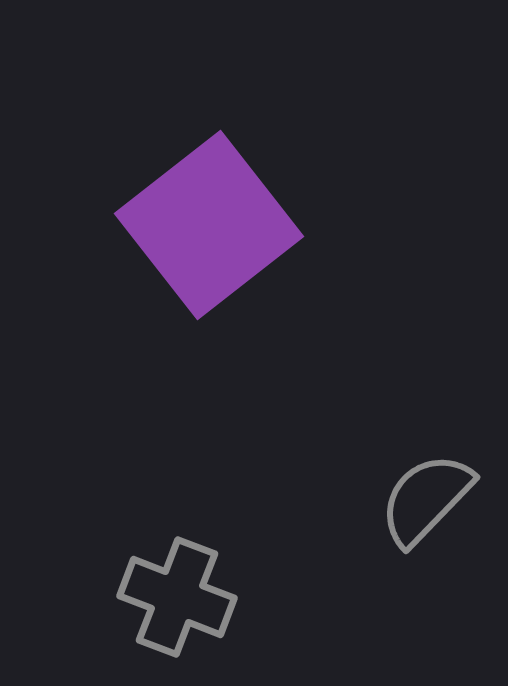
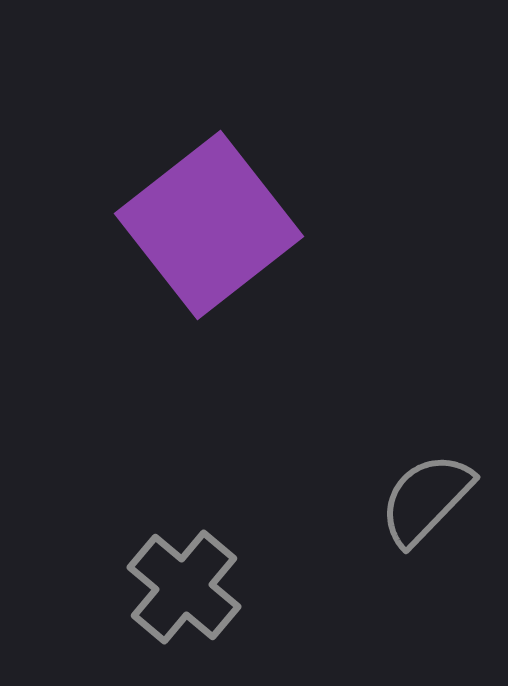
gray cross: moved 7 px right, 10 px up; rotated 19 degrees clockwise
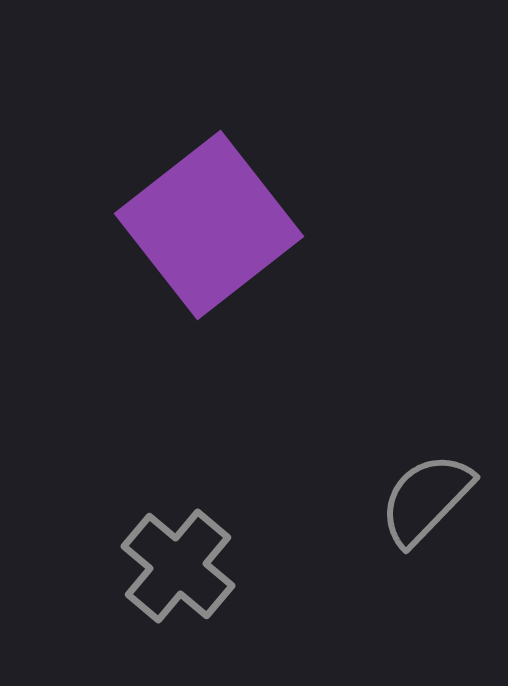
gray cross: moved 6 px left, 21 px up
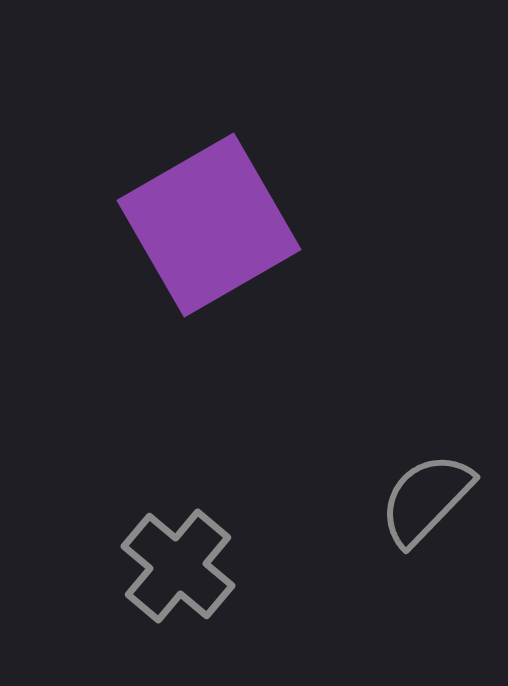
purple square: rotated 8 degrees clockwise
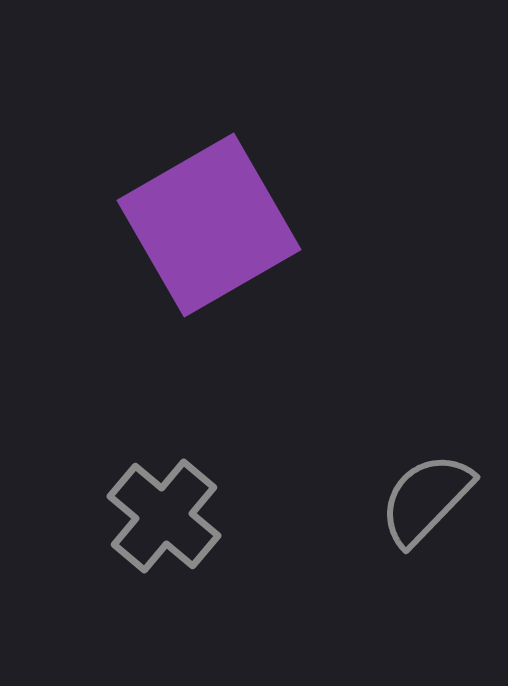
gray cross: moved 14 px left, 50 px up
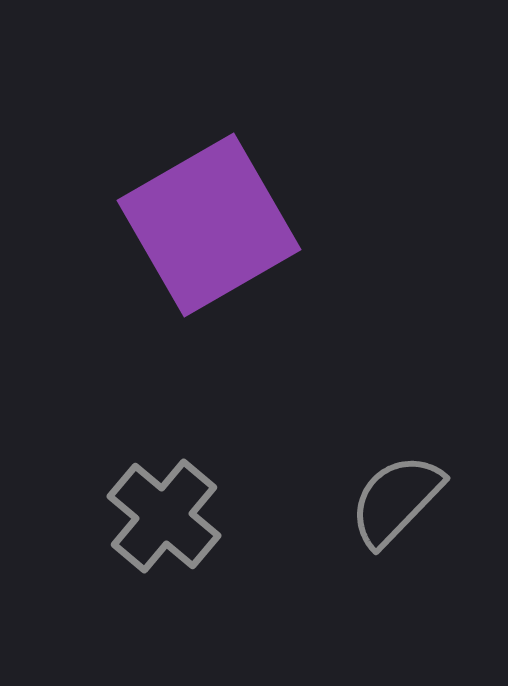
gray semicircle: moved 30 px left, 1 px down
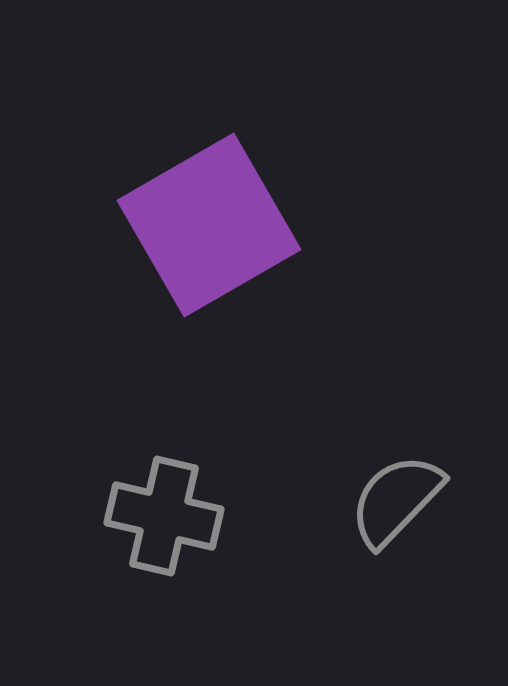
gray cross: rotated 27 degrees counterclockwise
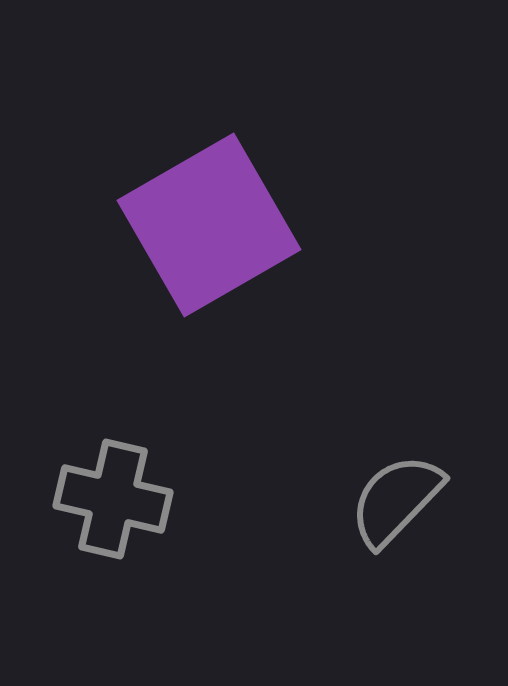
gray cross: moved 51 px left, 17 px up
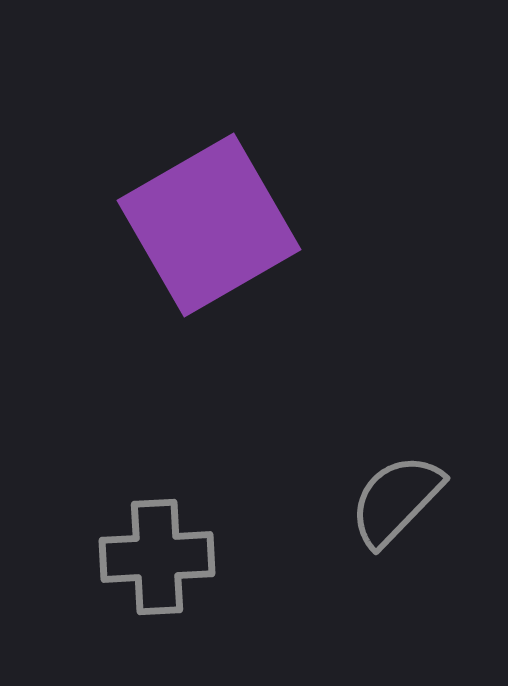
gray cross: moved 44 px right, 58 px down; rotated 16 degrees counterclockwise
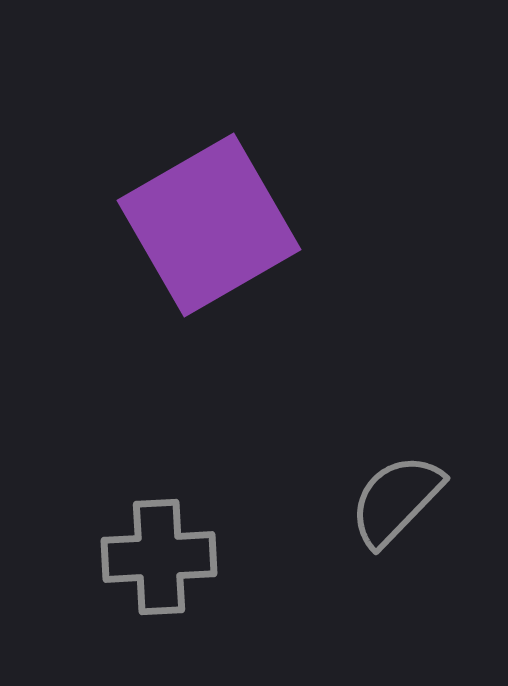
gray cross: moved 2 px right
